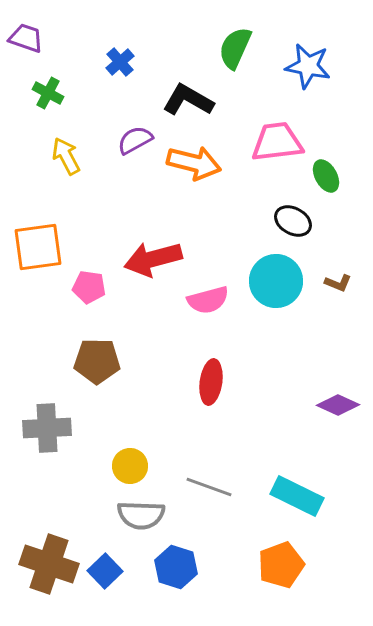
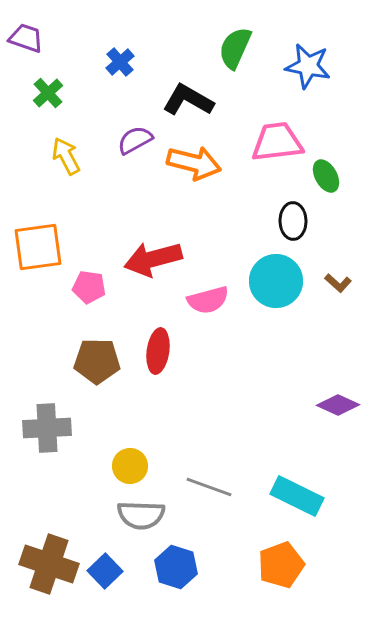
green cross: rotated 20 degrees clockwise
black ellipse: rotated 60 degrees clockwise
brown L-shape: rotated 20 degrees clockwise
red ellipse: moved 53 px left, 31 px up
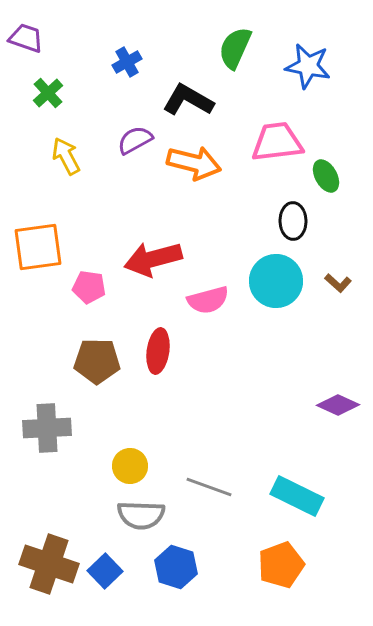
blue cross: moved 7 px right; rotated 12 degrees clockwise
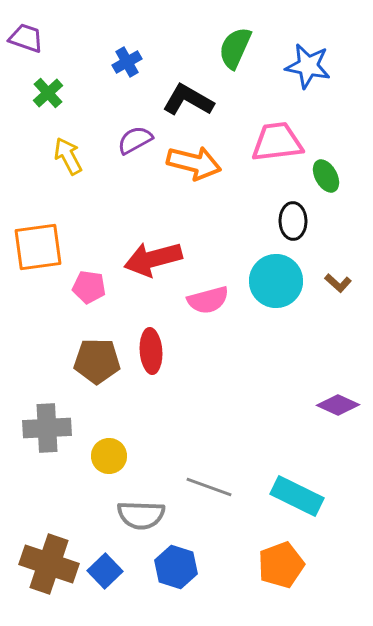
yellow arrow: moved 2 px right
red ellipse: moved 7 px left; rotated 12 degrees counterclockwise
yellow circle: moved 21 px left, 10 px up
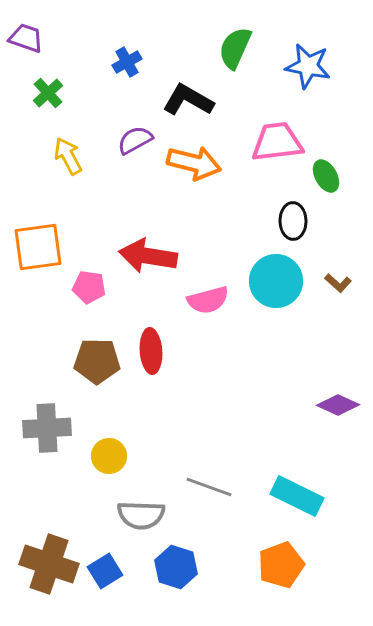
red arrow: moved 5 px left, 3 px up; rotated 24 degrees clockwise
blue square: rotated 12 degrees clockwise
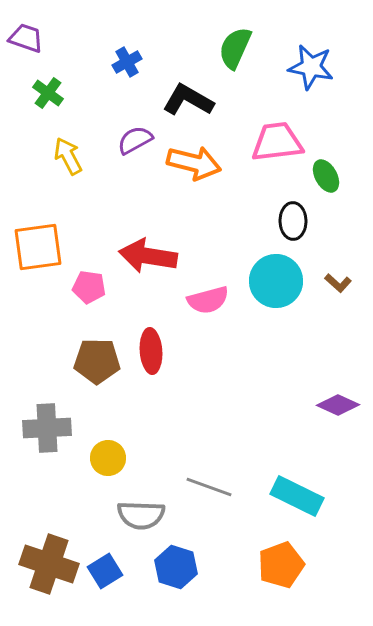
blue star: moved 3 px right, 1 px down
green cross: rotated 12 degrees counterclockwise
yellow circle: moved 1 px left, 2 px down
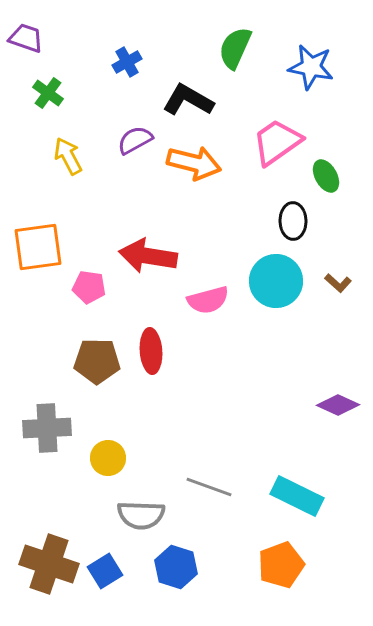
pink trapezoid: rotated 28 degrees counterclockwise
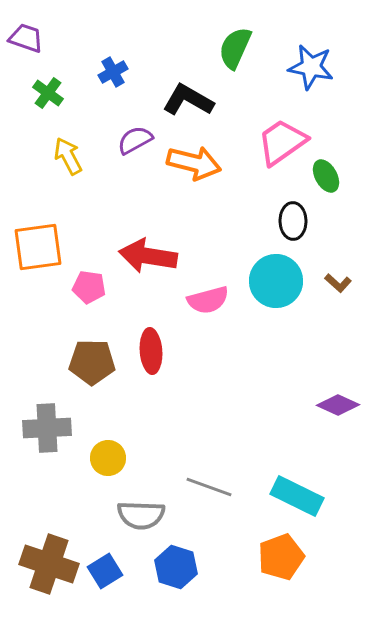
blue cross: moved 14 px left, 10 px down
pink trapezoid: moved 5 px right
brown pentagon: moved 5 px left, 1 px down
orange pentagon: moved 8 px up
